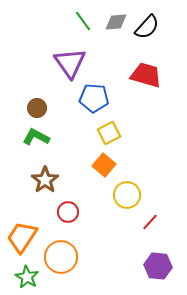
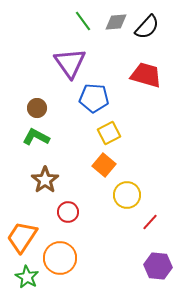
orange circle: moved 1 px left, 1 px down
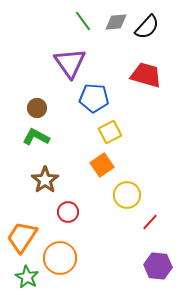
yellow square: moved 1 px right, 1 px up
orange square: moved 2 px left; rotated 15 degrees clockwise
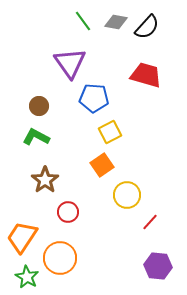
gray diamond: rotated 15 degrees clockwise
brown circle: moved 2 px right, 2 px up
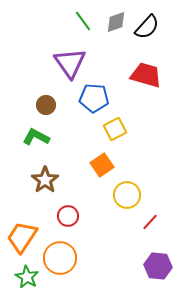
gray diamond: rotated 30 degrees counterclockwise
brown circle: moved 7 px right, 1 px up
yellow square: moved 5 px right, 3 px up
red circle: moved 4 px down
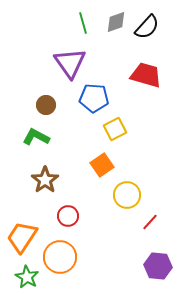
green line: moved 2 px down; rotated 20 degrees clockwise
orange circle: moved 1 px up
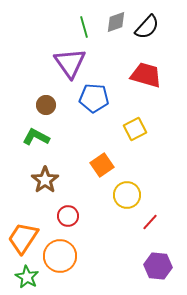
green line: moved 1 px right, 4 px down
yellow square: moved 20 px right
orange trapezoid: moved 1 px right, 1 px down
orange circle: moved 1 px up
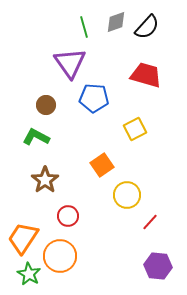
green star: moved 2 px right, 3 px up
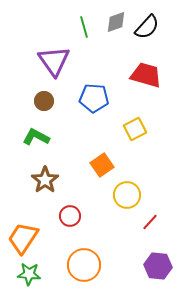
purple triangle: moved 16 px left, 2 px up
brown circle: moved 2 px left, 4 px up
red circle: moved 2 px right
orange circle: moved 24 px right, 9 px down
green star: rotated 25 degrees counterclockwise
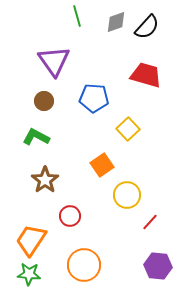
green line: moved 7 px left, 11 px up
yellow square: moved 7 px left; rotated 15 degrees counterclockwise
orange trapezoid: moved 8 px right, 2 px down
